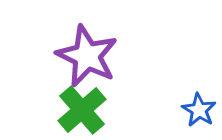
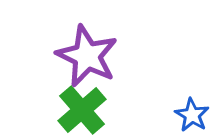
blue star: moved 7 px left, 5 px down
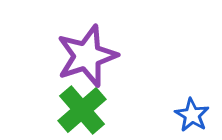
purple star: rotated 28 degrees clockwise
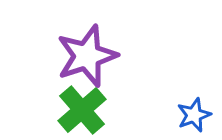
blue star: moved 2 px right; rotated 20 degrees clockwise
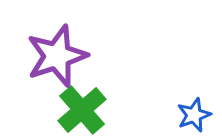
purple star: moved 30 px left
